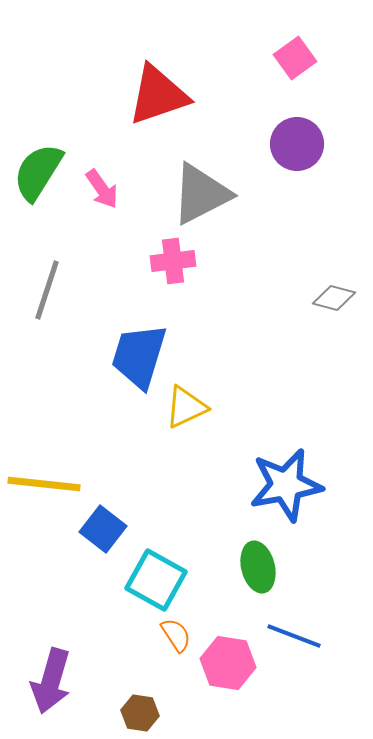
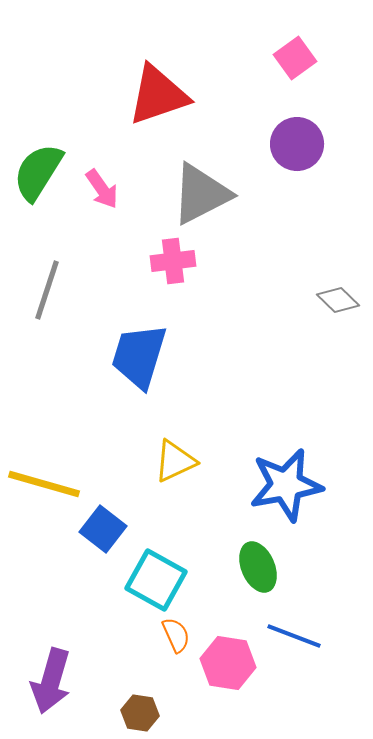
gray diamond: moved 4 px right, 2 px down; rotated 30 degrees clockwise
yellow triangle: moved 11 px left, 54 px down
yellow line: rotated 10 degrees clockwise
green ellipse: rotated 9 degrees counterclockwise
orange semicircle: rotated 9 degrees clockwise
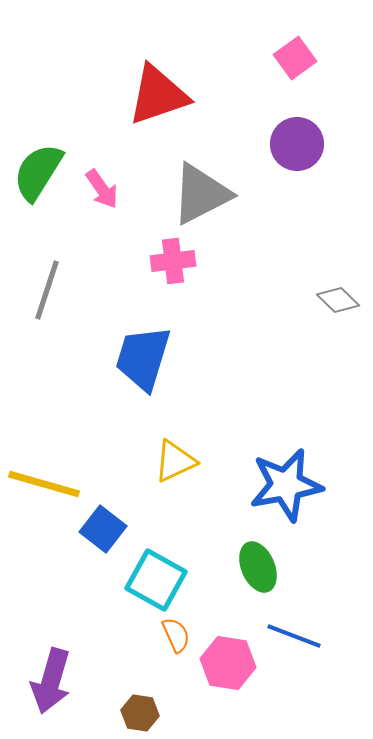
blue trapezoid: moved 4 px right, 2 px down
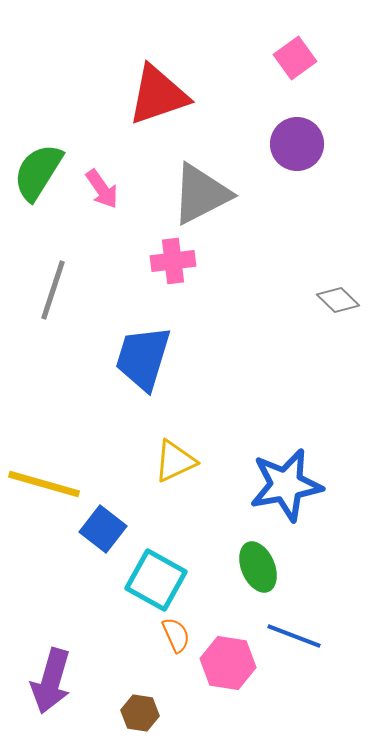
gray line: moved 6 px right
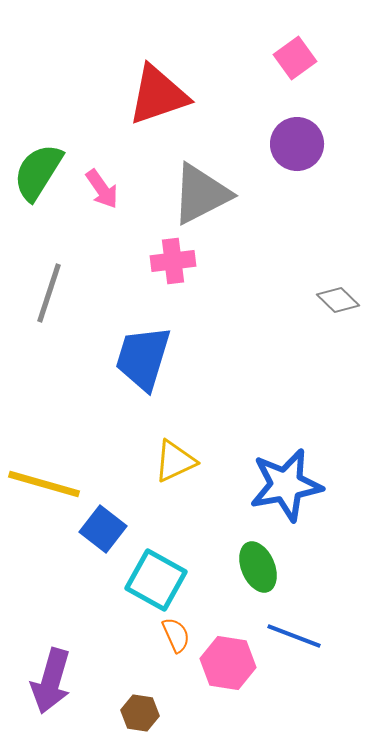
gray line: moved 4 px left, 3 px down
